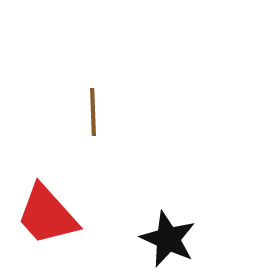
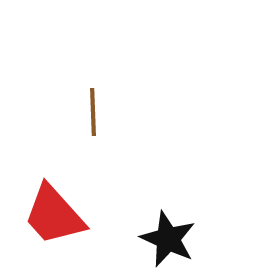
red trapezoid: moved 7 px right
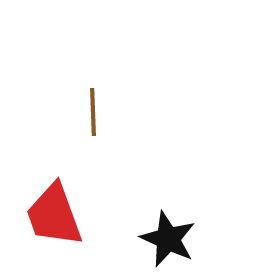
red trapezoid: rotated 22 degrees clockwise
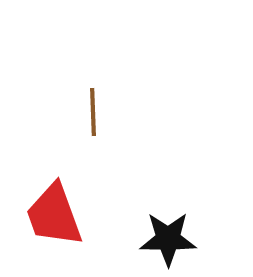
black star: rotated 24 degrees counterclockwise
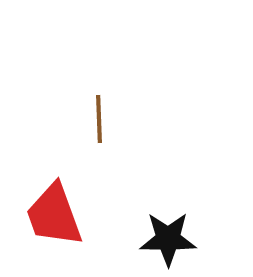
brown line: moved 6 px right, 7 px down
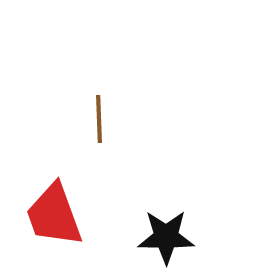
black star: moved 2 px left, 2 px up
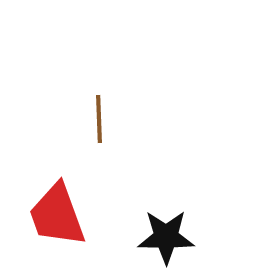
red trapezoid: moved 3 px right
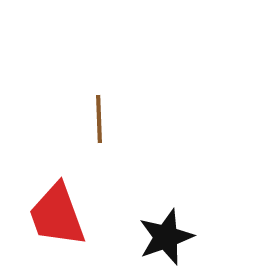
black star: rotated 20 degrees counterclockwise
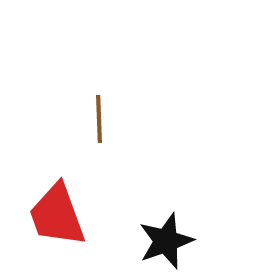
black star: moved 4 px down
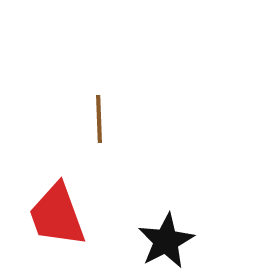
black star: rotated 8 degrees counterclockwise
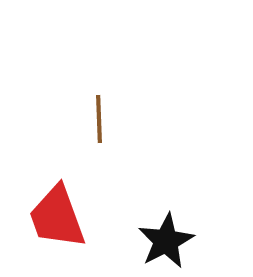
red trapezoid: moved 2 px down
